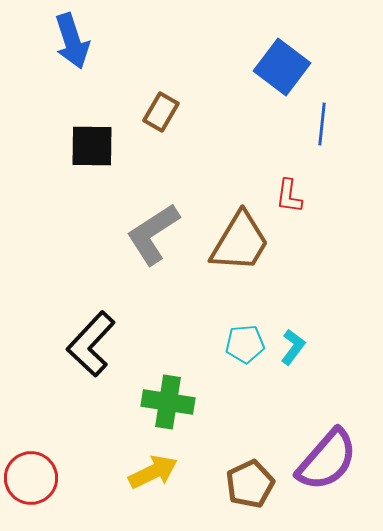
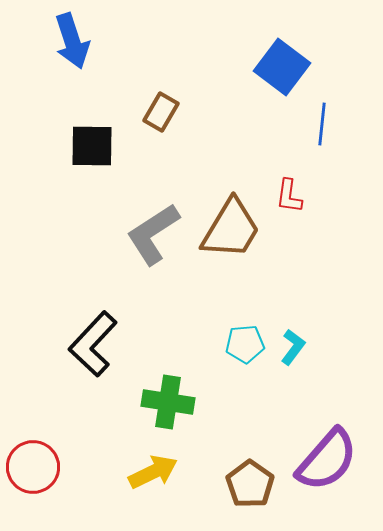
brown trapezoid: moved 9 px left, 13 px up
black L-shape: moved 2 px right
red circle: moved 2 px right, 11 px up
brown pentagon: rotated 12 degrees counterclockwise
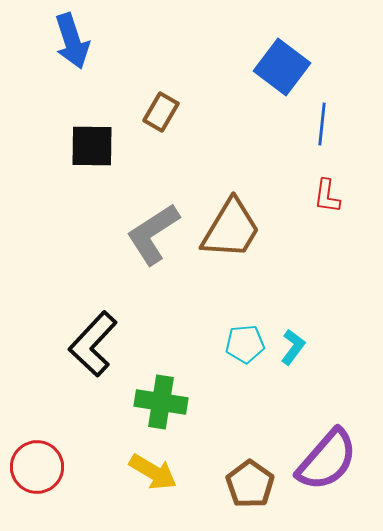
red L-shape: moved 38 px right
green cross: moved 7 px left
red circle: moved 4 px right
yellow arrow: rotated 57 degrees clockwise
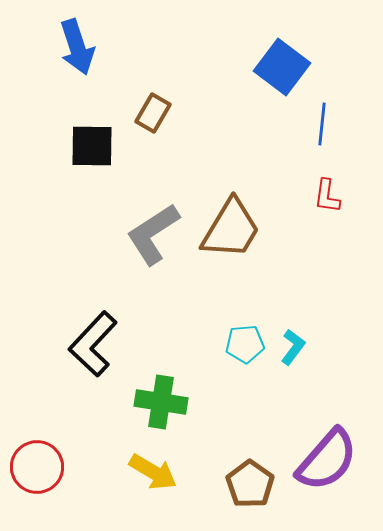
blue arrow: moved 5 px right, 6 px down
brown rectangle: moved 8 px left, 1 px down
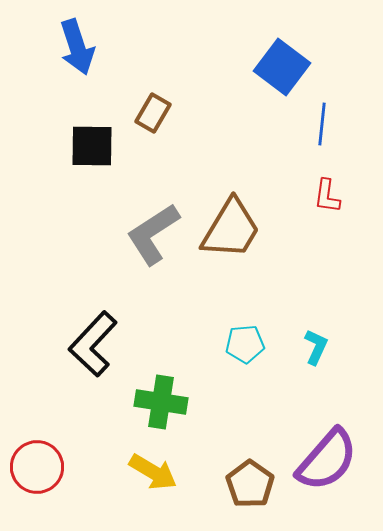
cyan L-shape: moved 23 px right; rotated 12 degrees counterclockwise
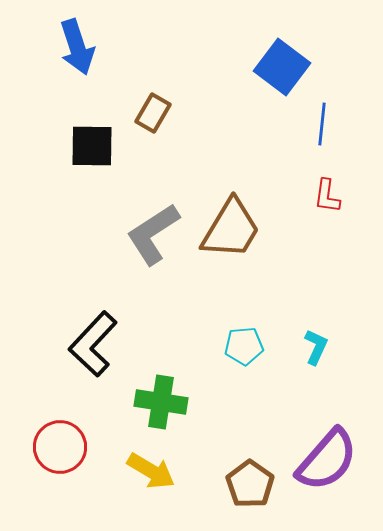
cyan pentagon: moved 1 px left, 2 px down
red circle: moved 23 px right, 20 px up
yellow arrow: moved 2 px left, 1 px up
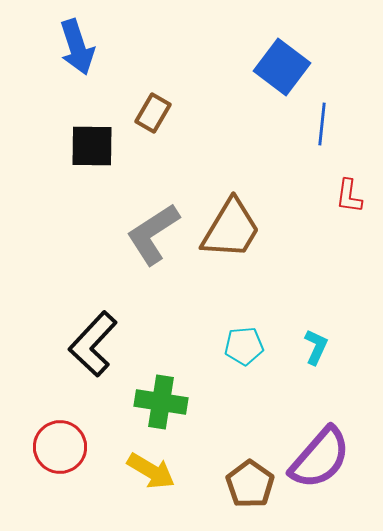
red L-shape: moved 22 px right
purple semicircle: moved 7 px left, 2 px up
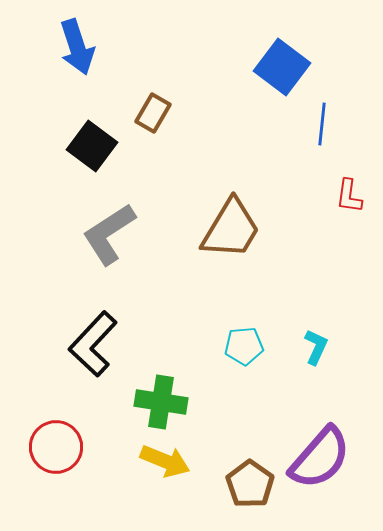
black square: rotated 36 degrees clockwise
gray L-shape: moved 44 px left
red circle: moved 4 px left
yellow arrow: moved 14 px right, 10 px up; rotated 9 degrees counterclockwise
